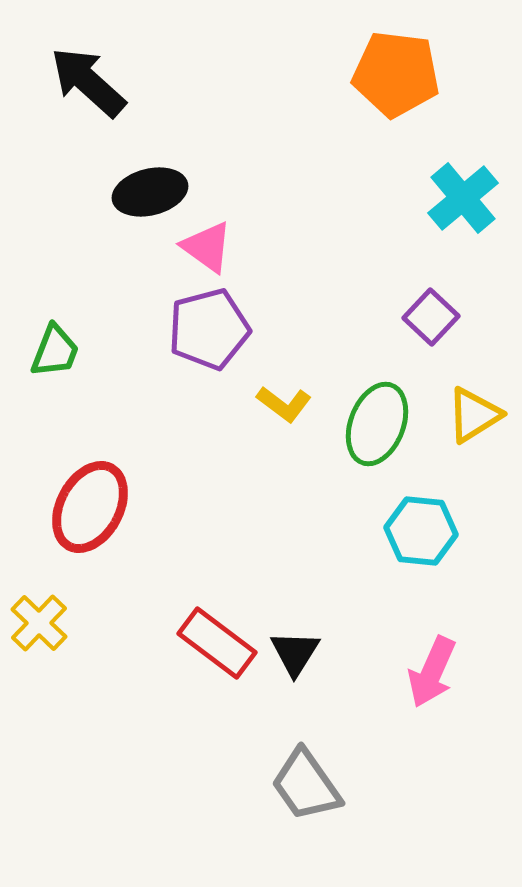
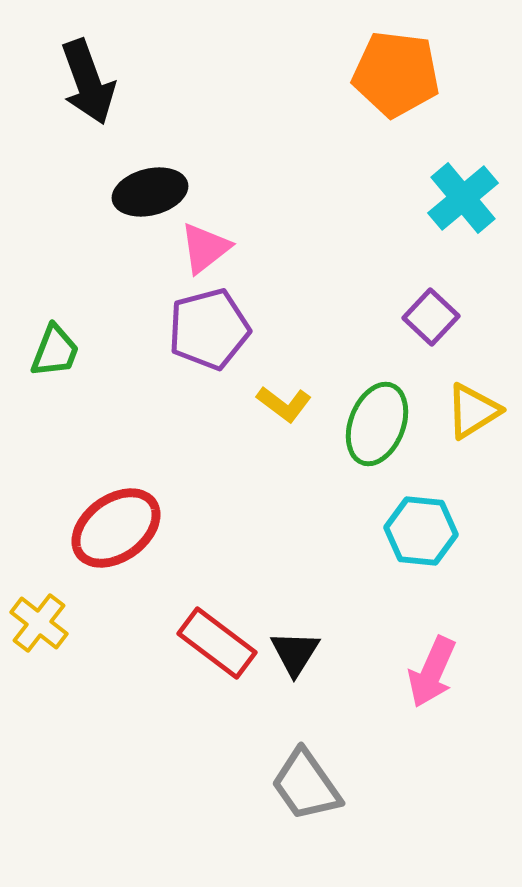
black arrow: rotated 152 degrees counterclockwise
pink triangle: moved 2 px left, 1 px down; rotated 46 degrees clockwise
yellow triangle: moved 1 px left, 4 px up
red ellipse: moved 26 px right, 21 px down; rotated 26 degrees clockwise
yellow cross: rotated 6 degrees counterclockwise
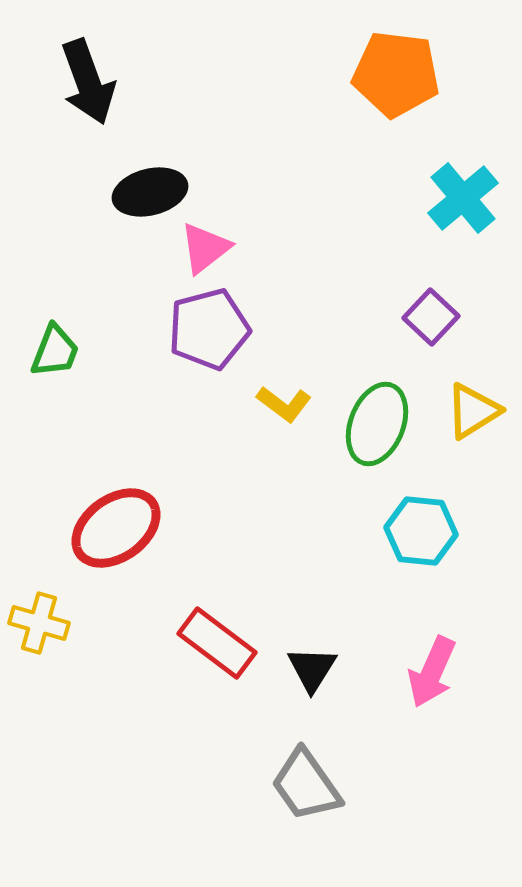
yellow cross: rotated 22 degrees counterclockwise
black triangle: moved 17 px right, 16 px down
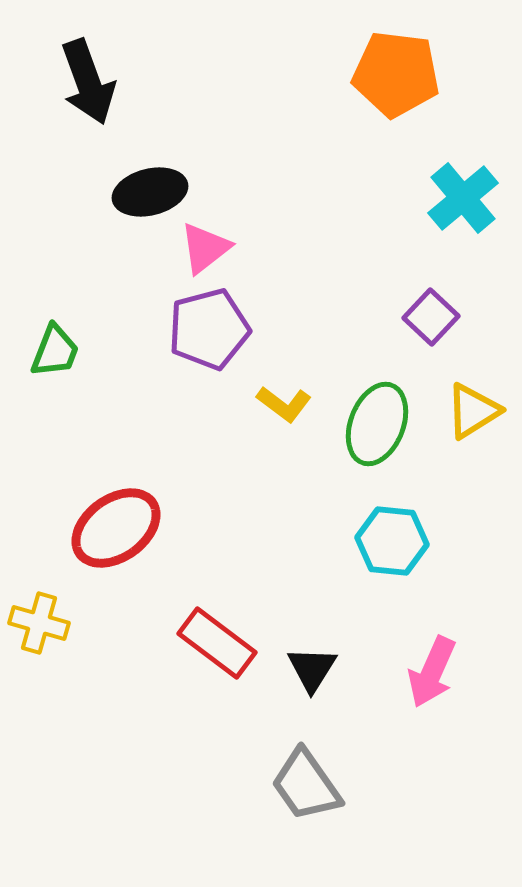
cyan hexagon: moved 29 px left, 10 px down
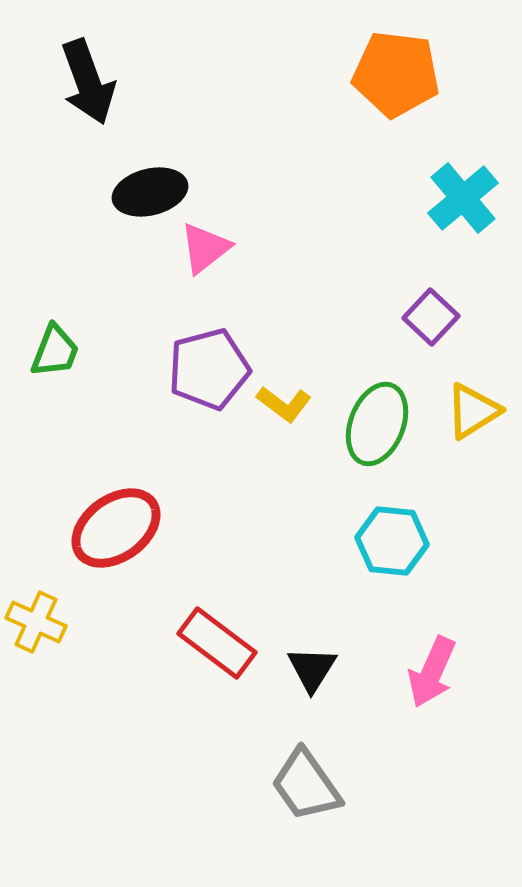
purple pentagon: moved 40 px down
yellow cross: moved 3 px left, 1 px up; rotated 8 degrees clockwise
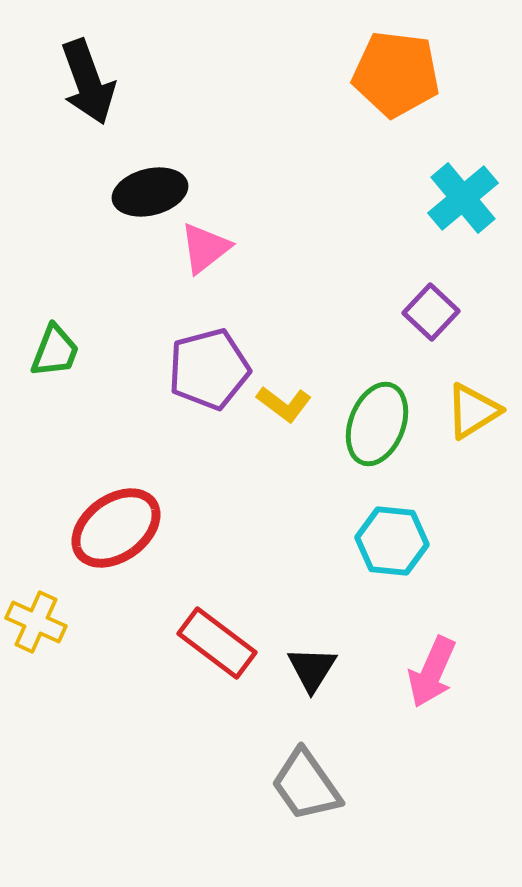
purple square: moved 5 px up
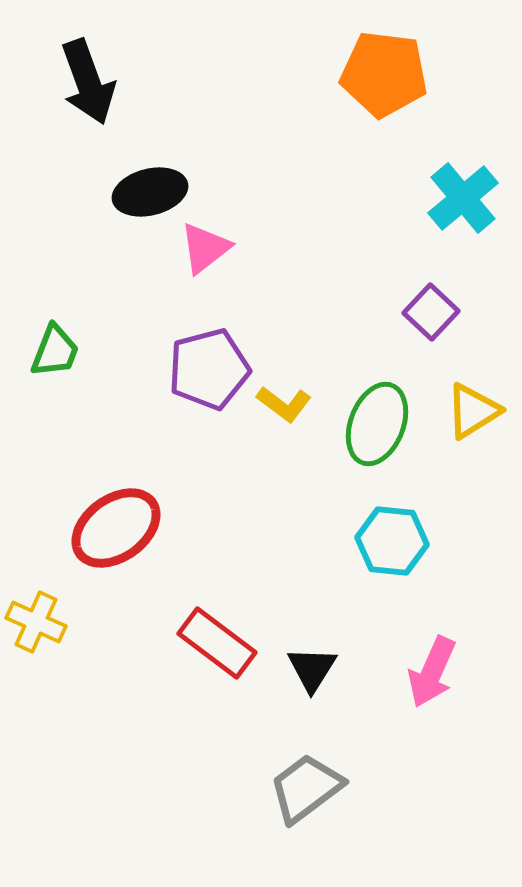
orange pentagon: moved 12 px left
gray trapezoid: moved 3 px down; rotated 88 degrees clockwise
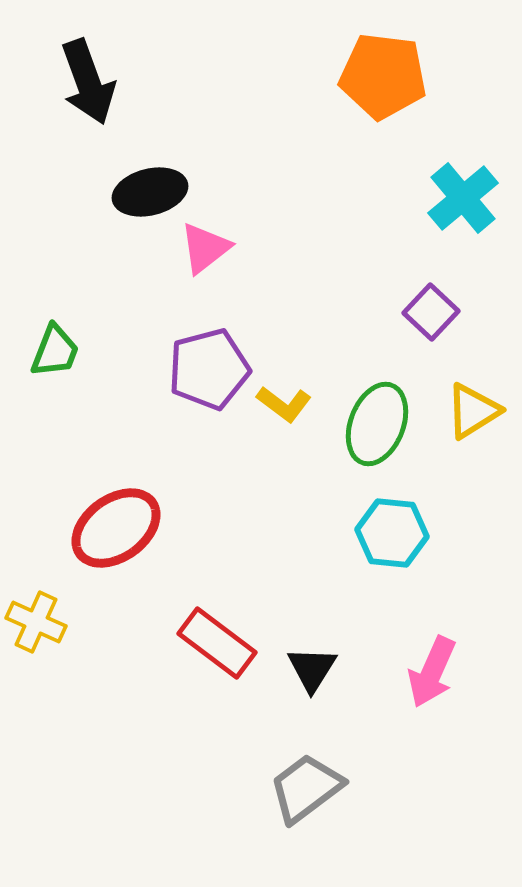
orange pentagon: moved 1 px left, 2 px down
cyan hexagon: moved 8 px up
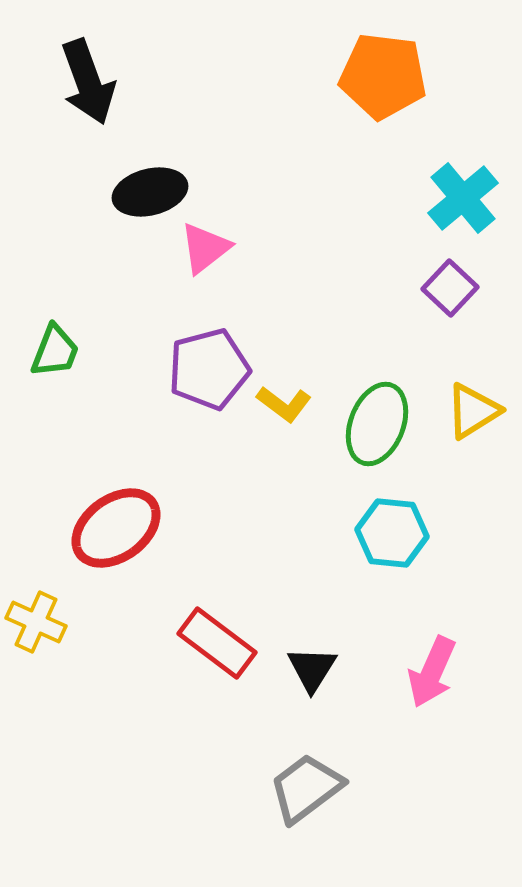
purple square: moved 19 px right, 24 px up
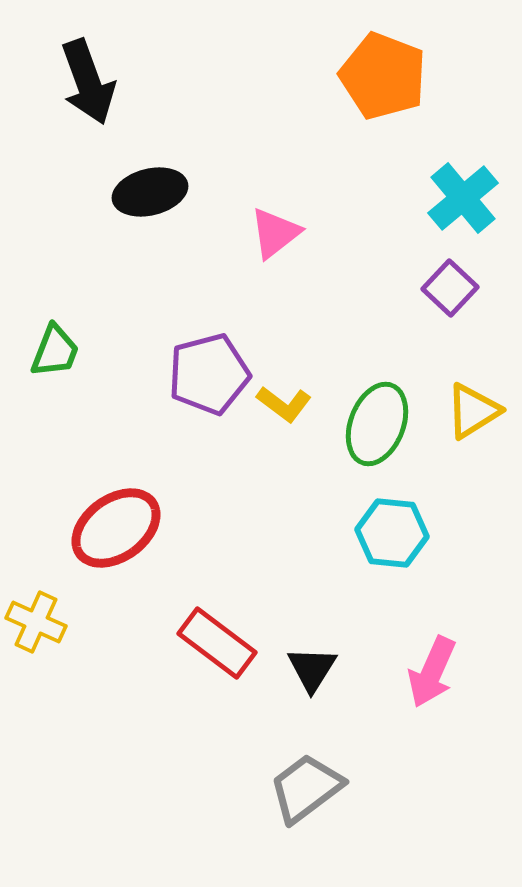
orange pentagon: rotated 14 degrees clockwise
pink triangle: moved 70 px right, 15 px up
purple pentagon: moved 5 px down
